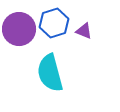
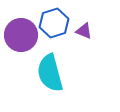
purple circle: moved 2 px right, 6 px down
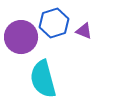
purple circle: moved 2 px down
cyan semicircle: moved 7 px left, 6 px down
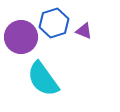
cyan semicircle: rotated 21 degrees counterclockwise
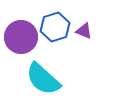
blue hexagon: moved 1 px right, 4 px down
cyan semicircle: rotated 12 degrees counterclockwise
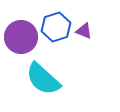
blue hexagon: moved 1 px right
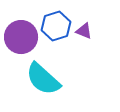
blue hexagon: moved 1 px up
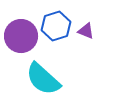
purple triangle: moved 2 px right
purple circle: moved 1 px up
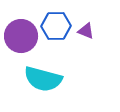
blue hexagon: rotated 16 degrees clockwise
cyan semicircle: rotated 27 degrees counterclockwise
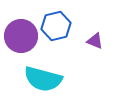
blue hexagon: rotated 12 degrees counterclockwise
purple triangle: moved 9 px right, 10 px down
